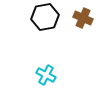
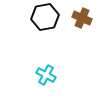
brown cross: moved 1 px left
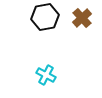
brown cross: rotated 24 degrees clockwise
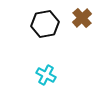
black hexagon: moved 7 px down
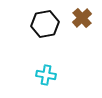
cyan cross: rotated 18 degrees counterclockwise
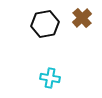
cyan cross: moved 4 px right, 3 px down
